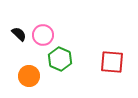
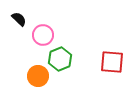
black semicircle: moved 15 px up
green hexagon: rotated 15 degrees clockwise
orange circle: moved 9 px right
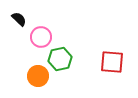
pink circle: moved 2 px left, 2 px down
green hexagon: rotated 10 degrees clockwise
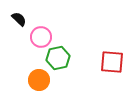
green hexagon: moved 2 px left, 1 px up
orange circle: moved 1 px right, 4 px down
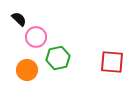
pink circle: moved 5 px left
orange circle: moved 12 px left, 10 px up
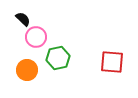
black semicircle: moved 4 px right
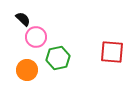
red square: moved 10 px up
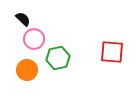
pink circle: moved 2 px left, 2 px down
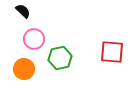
black semicircle: moved 8 px up
green hexagon: moved 2 px right
orange circle: moved 3 px left, 1 px up
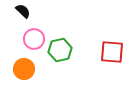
green hexagon: moved 8 px up
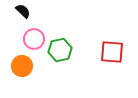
orange circle: moved 2 px left, 3 px up
